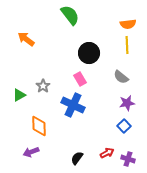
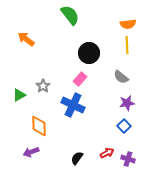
pink rectangle: rotated 72 degrees clockwise
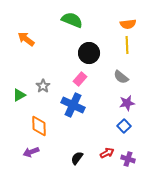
green semicircle: moved 2 px right, 5 px down; rotated 30 degrees counterclockwise
